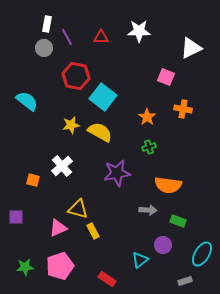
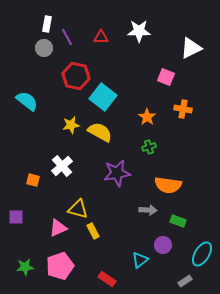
gray rectangle: rotated 16 degrees counterclockwise
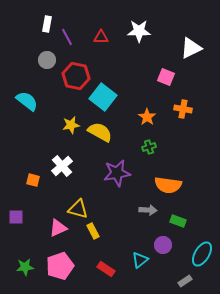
gray circle: moved 3 px right, 12 px down
red rectangle: moved 1 px left, 10 px up
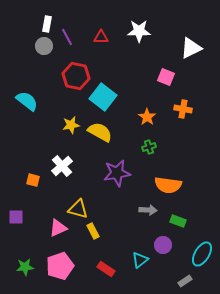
gray circle: moved 3 px left, 14 px up
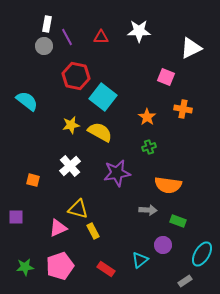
white cross: moved 8 px right
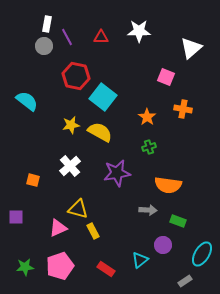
white triangle: rotated 15 degrees counterclockwise
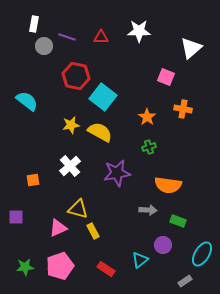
white rectangle: moved 13 px left
purple line: rotated 42 degrees counterclockwise
orange square: rotated 24 degrees counterclockwise
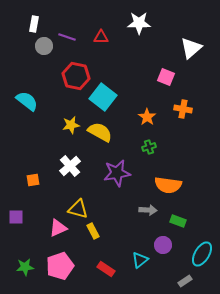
white star: moved 8 px up
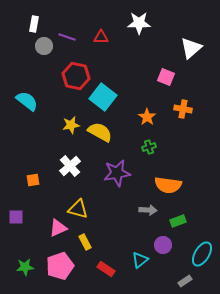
green rectangle: rotated 42 degrees counterclockwise
yellow rectangle: moved 8 px left, 11 px down
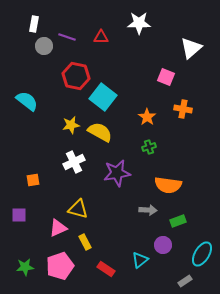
white cross: moved 4 px right, 4 px up; rotated 15 degrees clockwise
purple square: moved 3 px right, 2 px up
